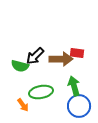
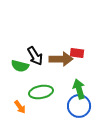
black arrow: rotated 78 degrees counterclockwise
green arrow: moved 5 px right, 3 px down
orange arrow: moved 3 px left, 2 px down
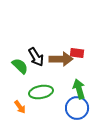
black arrow: moved 1 px right, 1 px down
green semicircle: rotated 150 degrees counterclockwise
blue circle: moved 2 px left, 2 px down
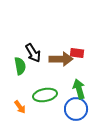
black arrow: moved 3 px left, 4 px up
green semicircle: rotated 36 degrees clockwise
green ellipse: moved 4 px right, 3 px down
blue circle: moved 1 px left, 1 px down
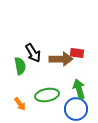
green ellipse: moved 2 px right
orange arrow: moved 3 px up
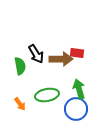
black arrow: moved 3 px right, 1 px down
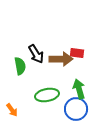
orange arrow: moved 8 px left, 6 px down
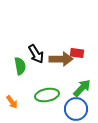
green arrow: moved 3 px right, 1 px up; rotated 60 degrees clockwise
orange arrow: moved 8 px up
